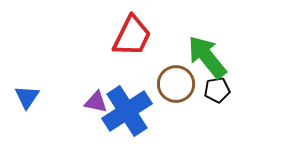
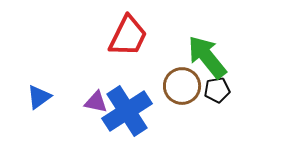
red trapezoid: moved 4 px left
brown circle: moved 6 px right, 2 px down
blue triangle: moved 12 px right; rotated 20 degrees clockwise
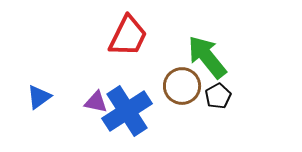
black pentagon: moved 1 px right, 6 px down; rotated 20 degrees counterclockwise
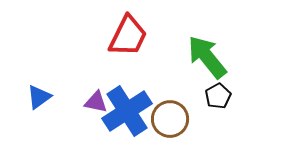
brown circle: moved 12 px left, 33 px down
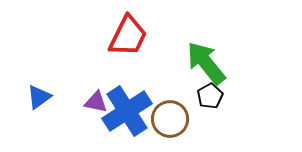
green arrow: moved 1 px left, 6 px down
black pentagon: moved 8 px left
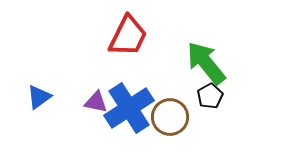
blue cross: moved 2 px right, 3 px up
brown circle: moved 2 px up
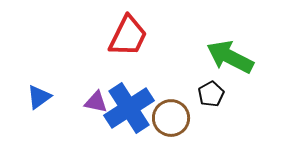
green arrow: moved 24 px right, 6 px up; rotated 24 degrees counterclockwise
black pentagon: moved 1 px right, 2 px up
brown circle: moved 1 px right, 1 px down
